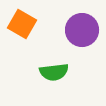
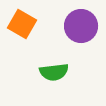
purple circle: moved 1 px left, 4 px up
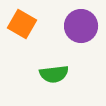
green semicircle: moved 2 px down
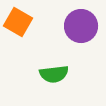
orange square: moved 4 px left, 2 px up
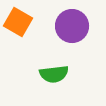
purple circle: moved 9 px left
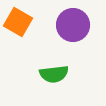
purple circle: moved 1 px right, 1 px up
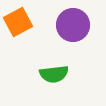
orange square: rotated 32 degrees clockwise
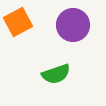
green semicircle: moved 2 px right; rotated 12 degrees counterclockwise
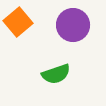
orange square: rotated 12 degrees counterclockwise
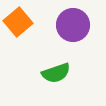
green semicircle: moved 1 px up
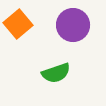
orange square: moved 2 px down
